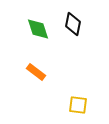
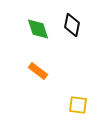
black diamond: moved 1 px left, 1 px down
orange rectangle: moved 2 px right, 1 px up
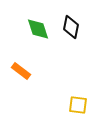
black diamond: moved 1 px left, 2 px down
orange rectangle: moved 17 px left
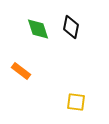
yellow square: moved 2 px left, 3 px up
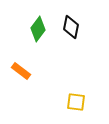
green diamond: rotated 55 degrees clockwise
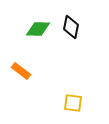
green diamond: rotated 55 degrees clockwise
yellow square: moved 3 px left, 1 px down
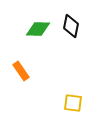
black diamond: moved 1 px up
orange rectangle: rotated 18 degrees clockwise
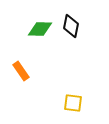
green diamond: moved 2 px right
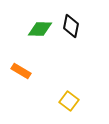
orange rectangle: rotated 24 degrees counterclockwise
yellow square: moved 4 px left, 2 px up; rotated 30 degrees clockwise
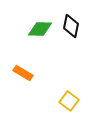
orange rectangle: moved 2 px right, 2 px down
